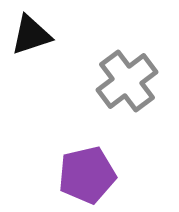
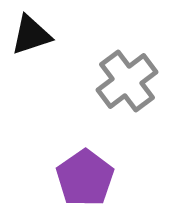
purple pentagon: moved 2 px left, 3 px down; rotated 22 degrees counterclockwise
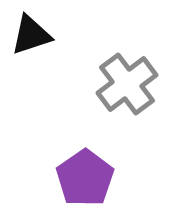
gray cross: moved 3 px down
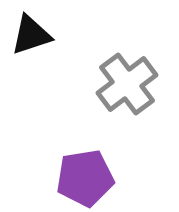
purple pentagon: rotated 26 degrees clockwise
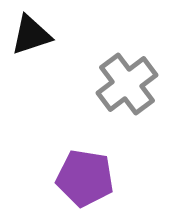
purple pentagon: rotated 18 degrees clockwise
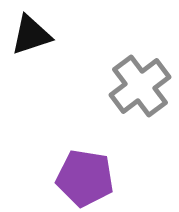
gray cross: moved 13 px right, 2 px down
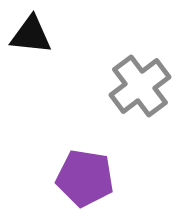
black triangle: rotated 24 degrees clockwise
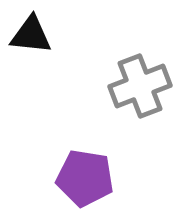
gray cross: rotated 16 degrees clockwise
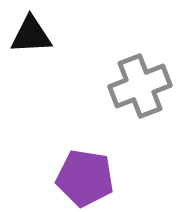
black triangle: rotated 9 degrees counterclockwise
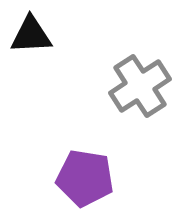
gray cross: rotated 12 degrees counterclockwise
